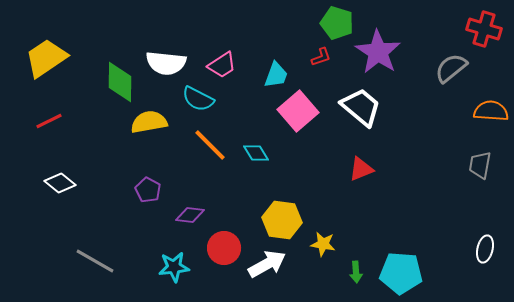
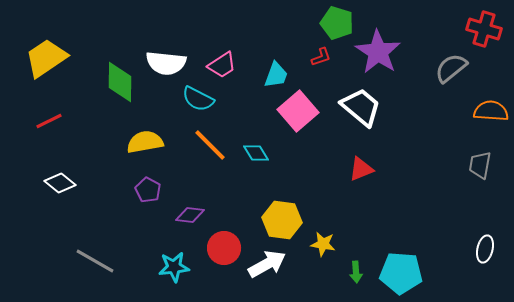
yellow semicircle: moved 4 px left, 20 px down
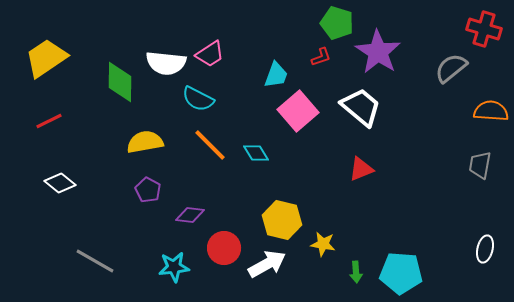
pink trapezoid: moved 12 px left, 11 px up
yellow hexagon: rotated 6 degrees clockwise
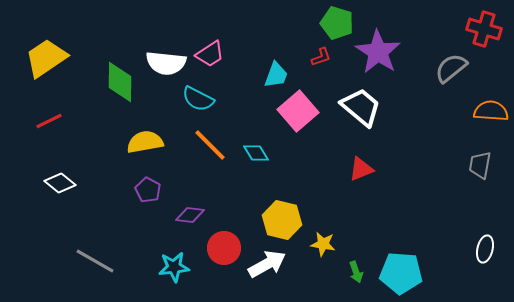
green arrow: rotated 15 degrees counterclockwise
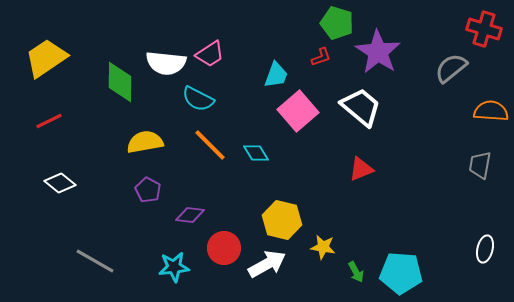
yellow star: moved 3 px down
green arrow: rotated 10 degrees counterclockwise
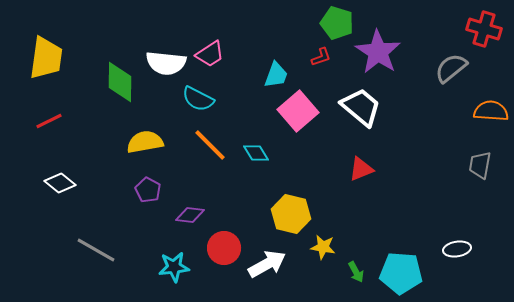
yellow trapezoid: rotated 132 degrees clockwise
yellow hexagon: moved 9 px right, 6 px up
white ellipse: moved 28 px left; rotated 68 degrees clockwise
gray line: moved 1 px right, 11 px up
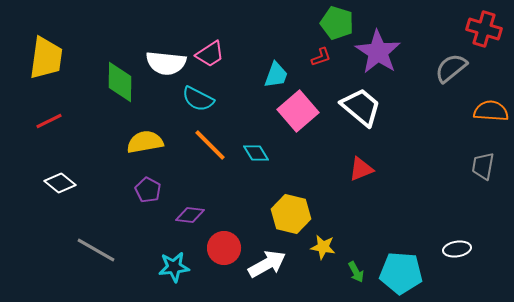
gray trapezoid: moved 3 px right, 1 px down
